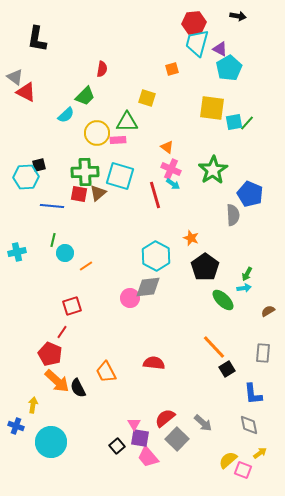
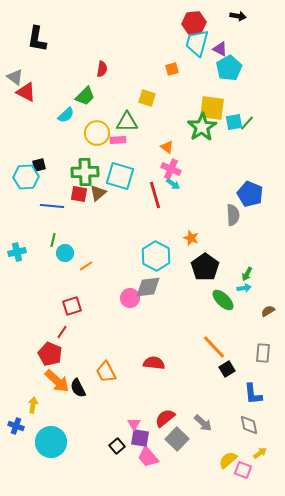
green star at (213, 170): moved 11 px left, 43 px up
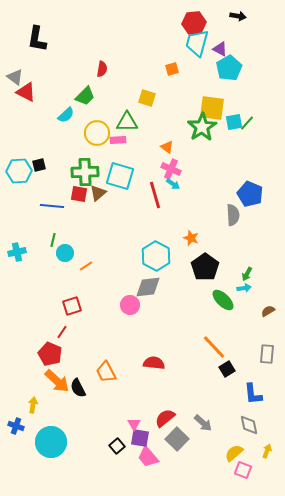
cyan hexagon at (26, 177): moved 7 px left, 6 px up
pink circle at (130, 298): moved 7 px down
gray rectangle at (263, 353): moved 4 px right, 1 px down
yellow arrow at (260, 453): moved 7 px right, 2 px up; rotated 32 degrees counterclockwise
yellow semicircle at (228, 460): moved 6 px right, 7 px up
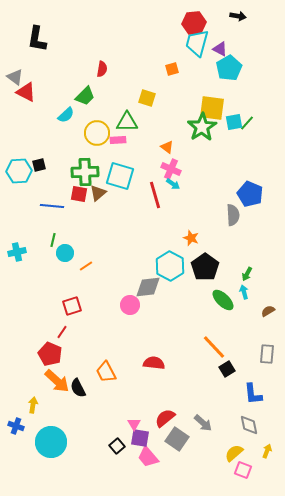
cyan hexagon at (156, 256): moved 14 px right, 10 px down
cyan arrow at (244, 288): moved 4 px down; rotated 96 degrees counterclockwise
gray square at (177, 439): rotated 10 degrees counterclockwise
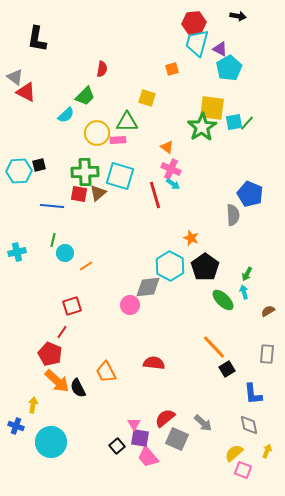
gray square at (177, 439): rotated 10 degrees counterclockwise
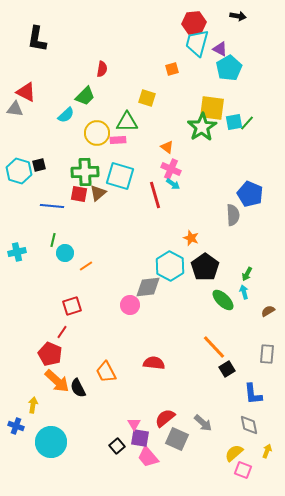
gray triangle at (15, 77): moved 32 px down; rotated 30 degrees counterclockwise
cyan hexagon at (19, 171): rotated 20 degrees clockwise
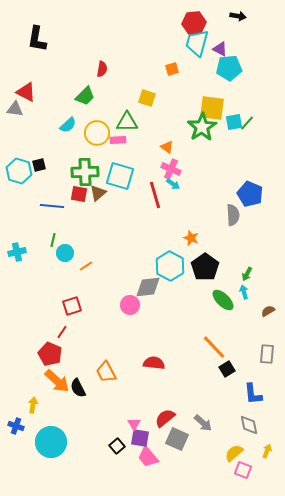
cyan pentagon at (229, 68): rotated 25 degrees clockwise
cyan semicircle at (66, 115): moved 2 px right, 10 px down
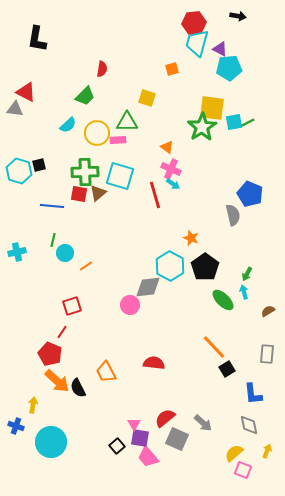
green line at (247, 123): rotated 21 degrees clockwise
gray semicircle at (233, 215): rotated 10 degrees counterclockwise
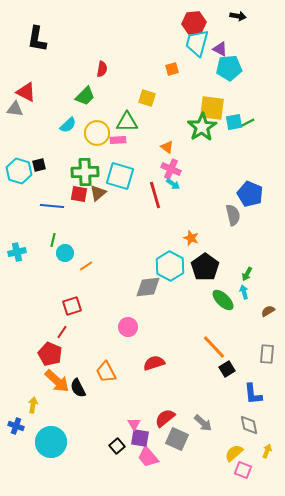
pink circle at (130, 305): moved 2 px left, 22 px down
red semicircle at (154, 363): rotated 25 degrees counterclockwise
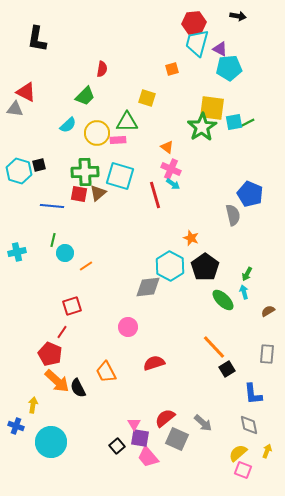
yellow semicircle at (234, 453): moved 4 px right
